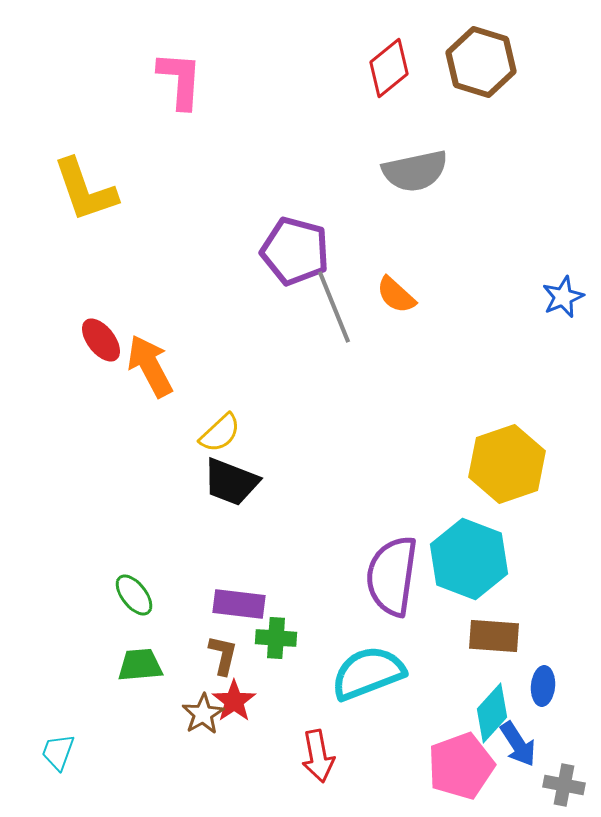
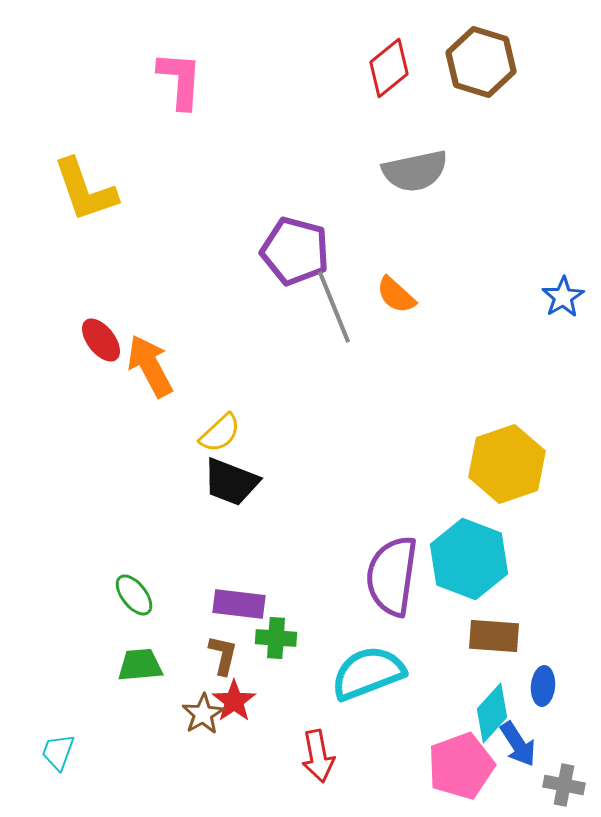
blue star: rotated 9 degrees counterclockwise
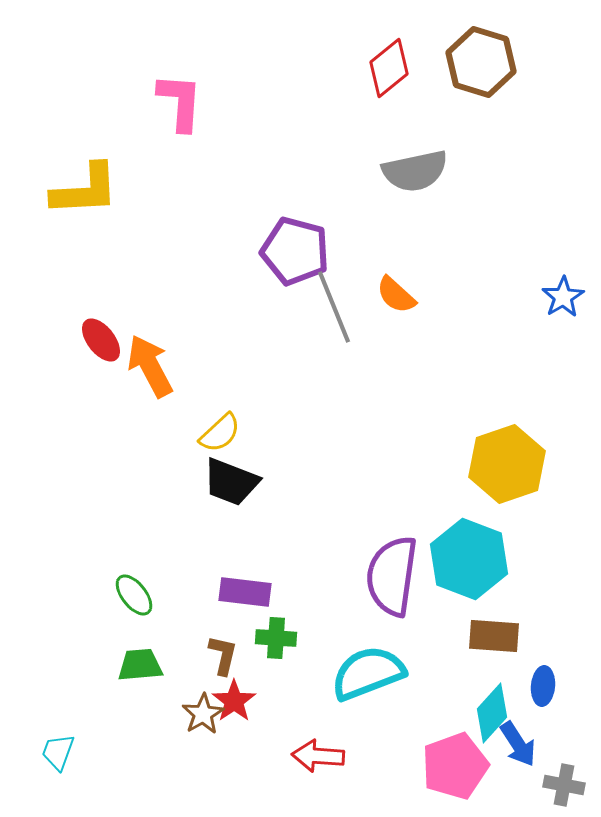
pink L-shape: moved 22 px down
yellow L-shape: rotated 74 degrees counterclockwise
purple rectangle: moved 6 px right, 12 px up
red arrow: rotated 105 degrees clockwise
pink pentagon: moved 6 px left
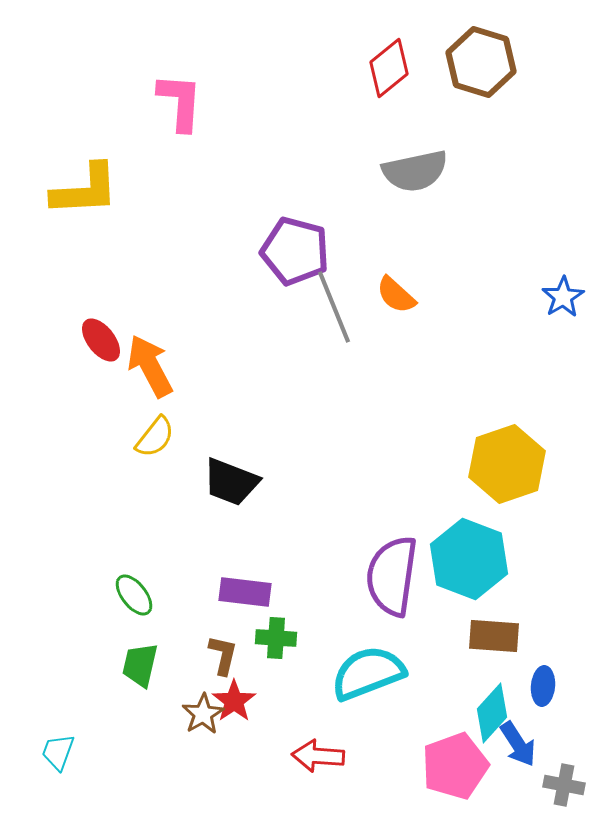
yellow semicircle: moved 65 px left, 4 px down; rotated 9 degrees counterclockwise
green trapezoid: rotated 72 degrees counterclockwise
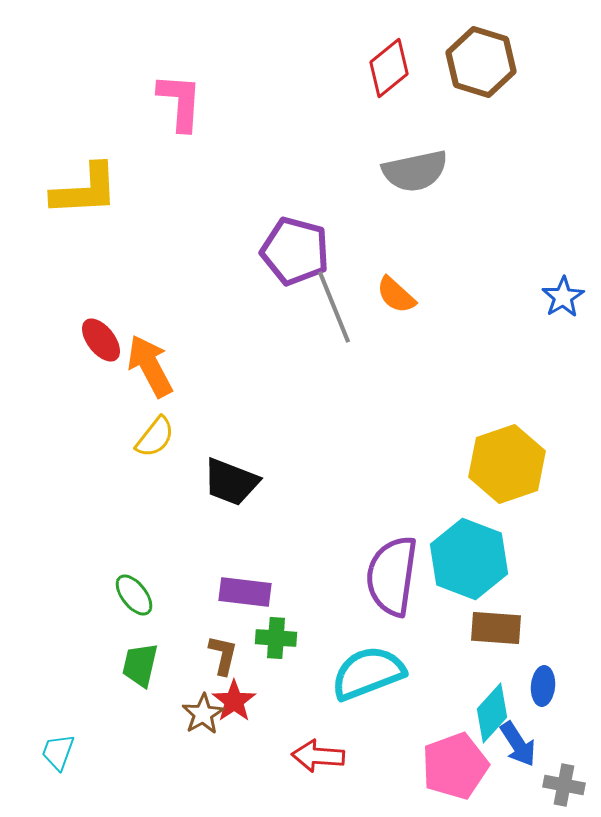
brown rectangle: moved 2 px right, 8 px up
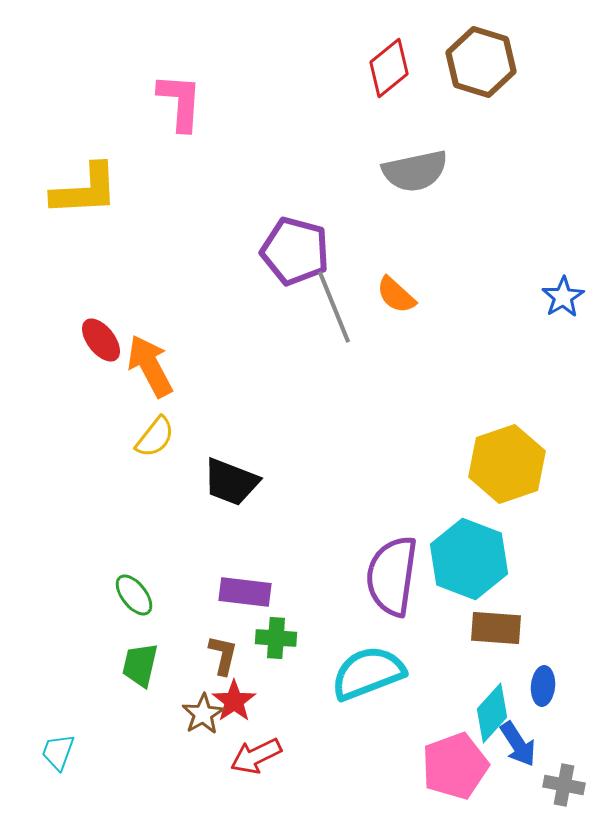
red arrow: moved 62 px left; rotated 30 degrees counterclockwise
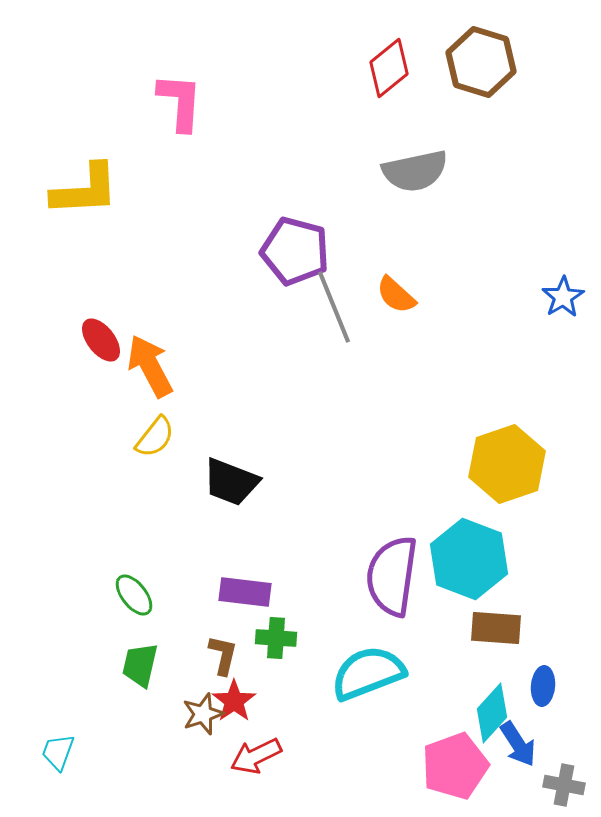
brown star: rotated 12 degrees clockwise
